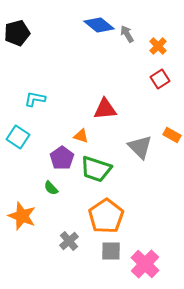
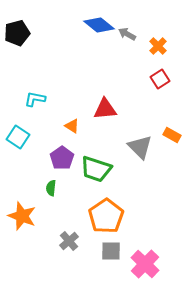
gray arrow: rotated 30 degrees counterclockwise
orange triangle: moved 9 px left, 10 px up; rotated 14 degrees clockwise
green semicircle: rotated 49 degrees clockwise
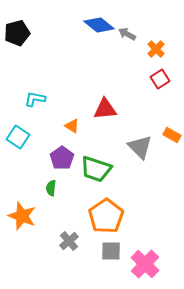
orange cross: moved 2 px left, 3 px down
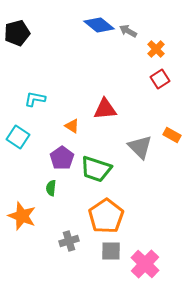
gray arrow: moved 1 px right, 3 px up
gray cross: rotated 24 degrees clockwise
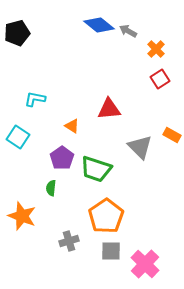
red triangle: moved 4 px right
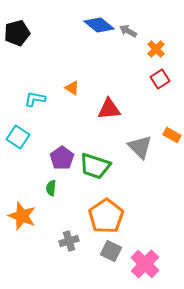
orange triangle: moved 38 px up
green trapezoid: moved 1 px left, 3 px up
gray square: rotated 25 degrees clockwise
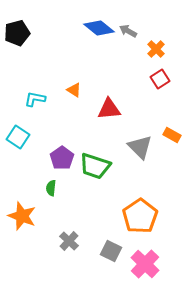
blue diamond: moved 3 px down
orange triangle: moved 2 px right, 2 px down
orange pentagon: moved 34 px right
gray cross: rotated 30 degrees counterclockwise
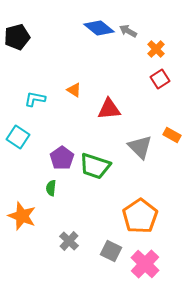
black pentagon: moved 4 px down
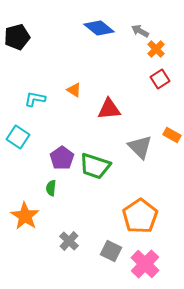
gray arrow: moved 12 px right
orange star: moved 3 px right; rotated 12 degrees clockwise
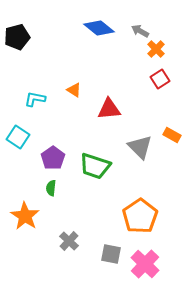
purple pentagon: moved 9 px left
gray square: moved 3 px down; rotated 15 degrees counterclockwise
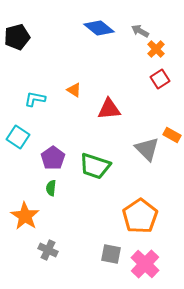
gray triangle: moved 7 px right, 2 px down
gray cross: moved 21 px left, 9 px down; rotated 18 degrees counterclockwise
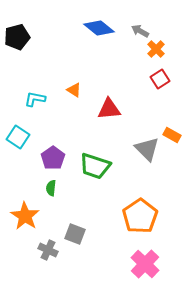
gray square: moved 36 px left, 20 px up; rotated 10 degrees clockwise
